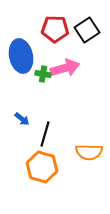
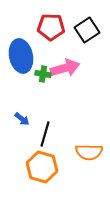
red pentagon: moved 4 px left, 2 px up
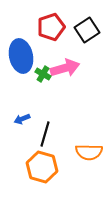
red pentagon: rotated 20 degrees counterclockwise
green cross: rotated 21 degrees clockwise
blue arrow: rotated 119 degrees clockwise
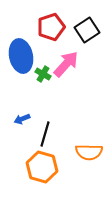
pink arrow: moved 1 px right, 4 px up; rotated 32 degrees counterclockwise
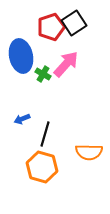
black square: moved 13 px left, 7 px up
